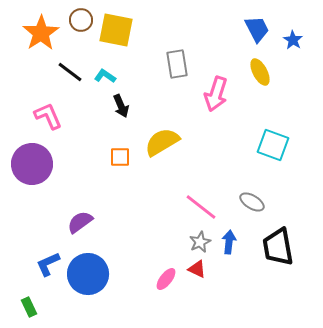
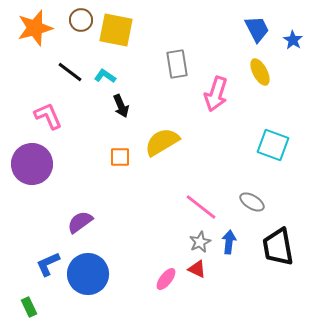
orange star: moved 6 px left, 5 px up; rotated 18 degrees clockwise
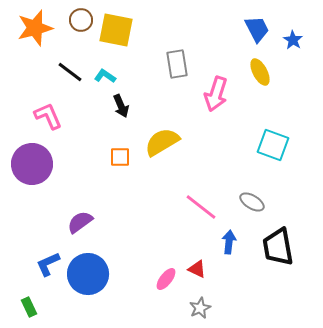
gray star: moved 66 px down
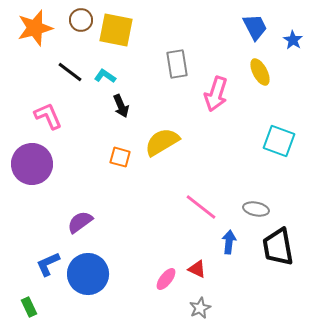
blue trapezoid: moved 2 px left, 2 px up
cyan square: moved 6 px right, 4 px up
orange square: rotated 15 degrees clockwise
gray ellipse: moved 4 px right, 7 px down; rotated 20 degrees counterclockwise
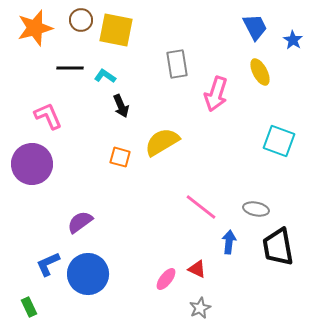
black line: moved 4 px up; rotated 36 degrees counterclockwise
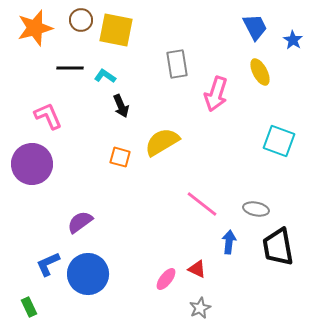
pink line: moved 1 px right, 3 px up
